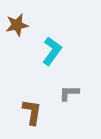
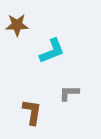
brown star: rotated 10 degrees clockwise
cyan L-shape: rotated 32 degrees clockwise
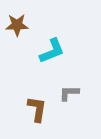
brown L-shape: moved 5 px right, 3 px up
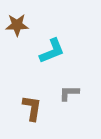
brown L-shape: moved 5 px left, 1 px up
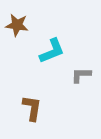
brown star: rotated 10 degrees clockwise
gray L-shape: moved 12 px right, 18 px up
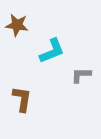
brown L-shape: moved 10 px left, 9 px up
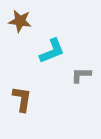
brown star: moved 3 px right, 4 px up
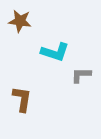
cyan L-shape: moved 3 px right, 1 px down; rotated 40 degrees clockwise
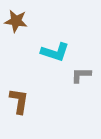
brown star: moved 4 px left
brown L-shape: moved 3 px left, 2 px down
